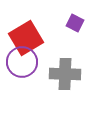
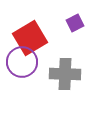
purple square: rotated 36 degrees clockwise
red square: moved 4 px right
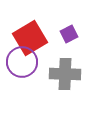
purple square: moved 6 px left, 11 px down
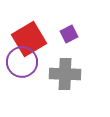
red square: moved 1 px left, 1 px down
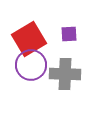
purple square: rotated 24 degrees clockwise
purple circle: moved 9 px right, 3 px down
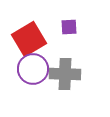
purple square: moved 7 px up
purple circle: moved 2 px right, 4 px down
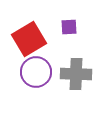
purple circle: moved 3 px right, 3 px down
gray cross: moved 11 px right
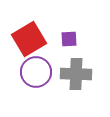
purple square: moved 12 px down
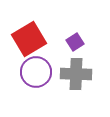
purple square: moved 6 px right, 3 px down; rotated 30 degrees counterclockwise
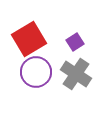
gray cross: rotated 32 degrees clockwise
